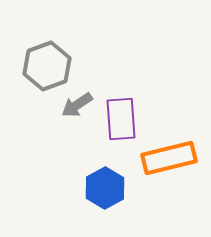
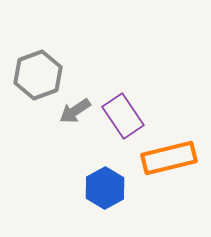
gray hexagon: moved 9 px left, 9 px down
gray arrow: moved 2 px left, 6 px down
purple rectangle: moved 2 px right, 3 px up; rotated 30 degrees counterclockwise
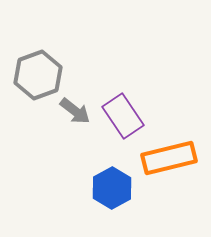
gray arrow: rotated 108 degrees counterclockwise
blue hexagon: moved 7 px right
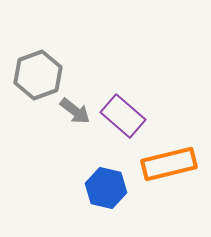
purple rectangle: rotated 15 degrees counterclockwise
orange rectangle: moved 6 px down
blue hexagon: moved 6 px left; rotated 18 degrees counterclockwise
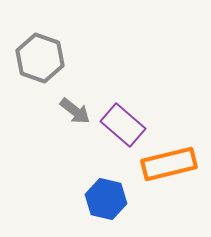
gray hexagon: moved 2 px right, 17 px up; rotated 21 degrees counterclockwise
purple rectangle: moved 9 px down
blue hexagon: moved 11 px down
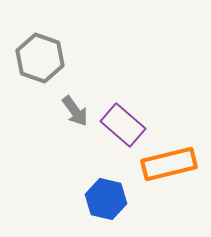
gray arrow: rotated 16 degrees clockwise
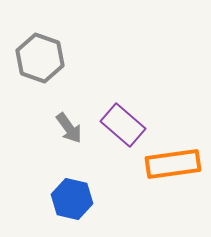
gray arrow: moved 6 px left, 17 px down
orange rectangle: moved 4 px right; rotated 6 degrees clockwise
blue hexagon: moved 34 px left
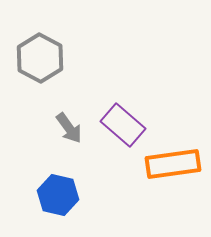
gray hexagon: rotated 9 degrees clockwise
blue hexagon: moved 14 px left, 4 px up
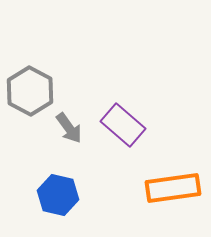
gray hexagon: moved 10 px left, 33 px down
orange rectangle: moved 24 px down
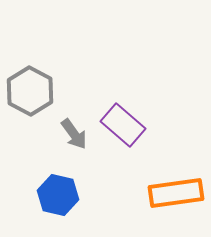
gray arrow: moved 5 px right, 6 px down
orange rectangle: moved 3 px right, 5 px down
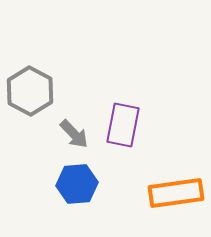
purple rectangle: rotated 60 degrees clockwise
gray arrow: rotated 8 degrees counterclockwise
blue hexagon: moved 19 px right, 11 px up; rotated 18 degrees counterclockwise
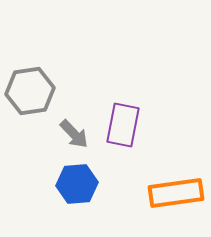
gray hexagon: rotated 24 degrees clockwise
